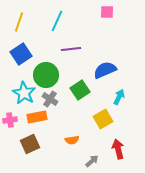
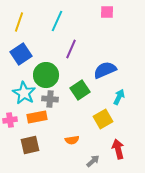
purple line: rotated 60 degrees counterclockwise
gray cross: rotated 28 degrees counterclockwise
brown square: moved 1 px down; rotated 12 degrees clockwise
gray arrow: moved 1 px right
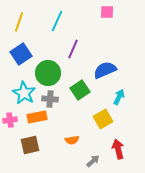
purple line: moved 2 px right
green circle: moved 2 px right, 2 px up
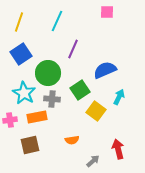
gray cross: moved 2 px right
yellow square: moved 7 px left, 8 px up; rotated 24 degrees counterclockwise
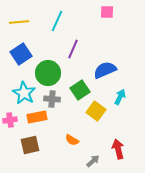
yellow line: rotated 66 degrees clockwise
cyan arrow: moved 1 px right
orange semicircle: rotated 40 degrees clockwise
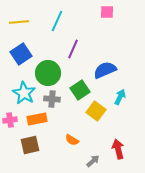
orange rectangle: moved 2 px down
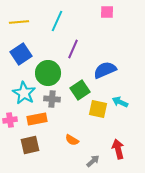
cyan arrow: moved 5 px down; rotated 91 degrees counterclockwise
yellow square: moved 2 px right, 2 px up; rotated 24 degrees counterclockwise
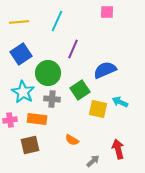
cyan star: moved 1 px left, 1 px up
orange rectangle: rotated 18 degrees clockwise
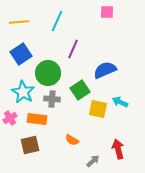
pink cross: moved 2 px up; rotated 24 degrees counterclockwise
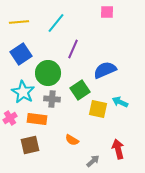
cyan line: moved 1 px left, 2 px down; rotated 15 degrees clockwise
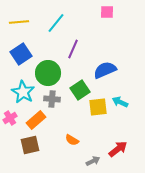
yellow square: moved 2 px up; rotated 18 degrees counterclockwise
orange rectangle: moved 1 px left, 1 px down; rotated 48 degrees counterclockwise
red arrow: rotated 66 degrees clockwise
gray arrow: rotated 16 degrees clockwise
